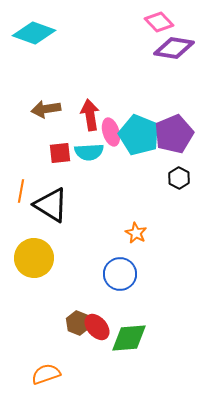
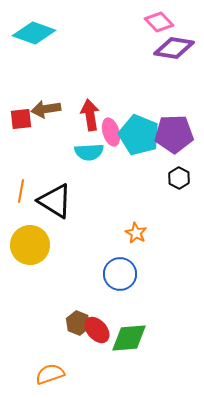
purple pentagon: rotated 21 degrees clockwise
red square: moved 39 px left, 34 px up
black triangle: moved 4 px right, 4 px up
yellow circle: moved 4 px left, 13 px up
red ellipse: moved 3 px down
orange semicircle: moved 4 px right
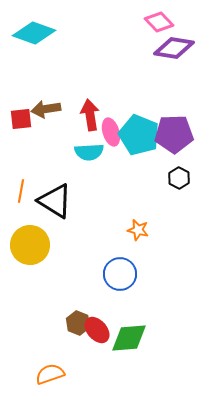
orange star: moved 2 px right, 3 px up; rotated 15 degrees counterclockwise
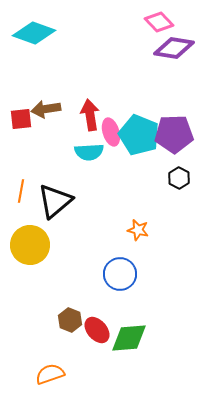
black triangle: rotated 48 degrees clockwise
brown hexagon: moved 8 px left, 3 px up
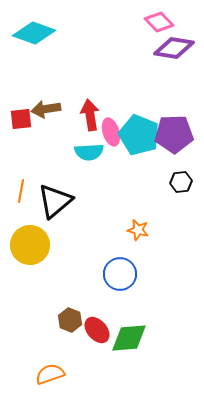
black hexagon: moved 2 px right, 4 px down; rotated 25 degrees clockwise
